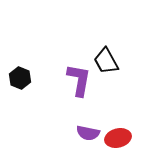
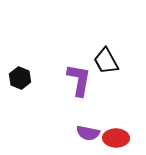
red ellipse: moved 2 px left; rotated 15 degrees clockwise
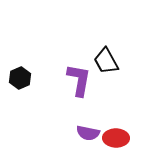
black hexagon: rotated 15 degrees clockwise
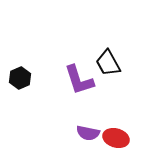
black trapezoid: moved 2 px right, 2 px down
purple L-shape: rotated 152 degrees clockwise
red ellipse: rotated 15 degrees clockwise
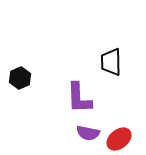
black trapezoid: moved 3 px right, 1 px up; rotated 28 degrees clockwise
purple L-shape: moved 18 px down; rotated 16 degrees clockwise
red ellipse: moved 3 px right, 1 px down; rotated 55 degrees counterclockwise
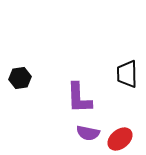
black trapezoid: moved 16 px right, 12 px down
black hexagon: rotated 15 degrees clockwise
red ellipse: moved 1 px right
